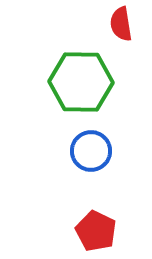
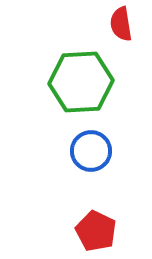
green hexagon: rotated 4 degrees counterclockwise
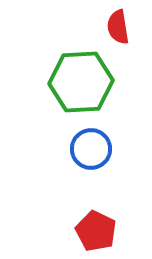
red semicircle: moved 3 px left, 3 px down
blue circle: moved 2 px up
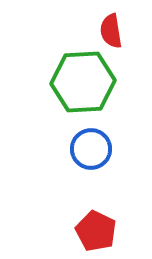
red semicircle: moved 7 px left, 4 px down
green hexagon: moved 2 px right
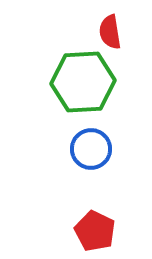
red semicircle: moved 1 px left, 1 px down
red pentagon: moved 1 px left
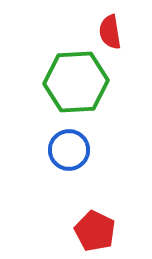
green hexagon: moved 7 px left
blue circle: moved 22 px left, 1 px down
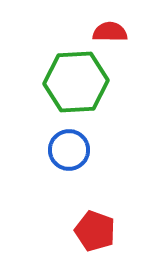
red semicircle: rotated 100 degrees clockwise
red pentagon: rotated 6 degrees counterclockwise
